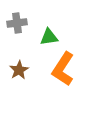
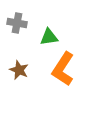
gray cross: rotated 18 degrees clockwise
brown star: rotated 18 degrees counterclockwise
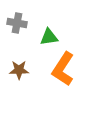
brown star: rotated 24 degrees counterclockwise
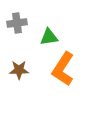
gray cross: rotated 18 degrees counterclockwise
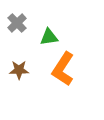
gray cross: rotated 36 degrees counterclockwise
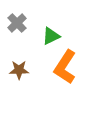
green triangle: moved 2 px right, 1 px up; rotated 18 degrees counterclockwise
orange L-shape: moved 2 px right, 2 px up
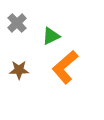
orange L-shape: rotated 16 degrees clockwise
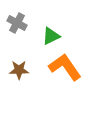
gray cross: rotated 18 degrees counterclockwise
orange L-shape: rotated 96 degrees clockwise
